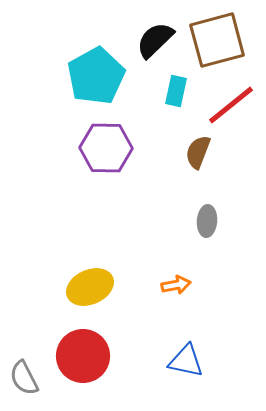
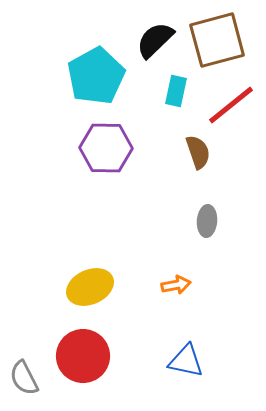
brown semicircle: rotated 140 degrees clockwise
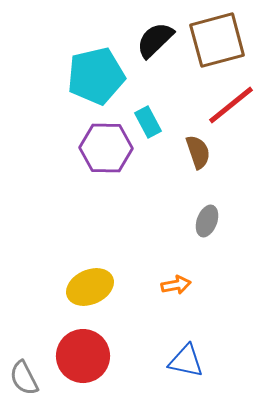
cyan pentagon: rotated 16 degrees clockwise
cyan rectangle: moved 28 px left, 31 px down; rotated 40 degrees counterclockwise
gray ellipse: rotated 16 degrees clockwise
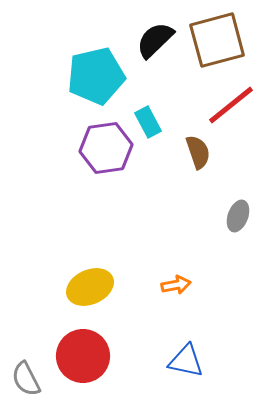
purple hexagon: rotated 9 degrees counterclockwise
gray ellipse: moved 31 px right, 5 px up
gray semicircle: moved 2 px right, 1 px down
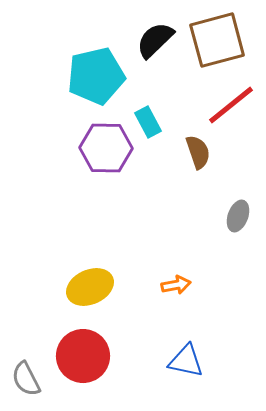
purple hexagon: rotated 9 degrees clockwise
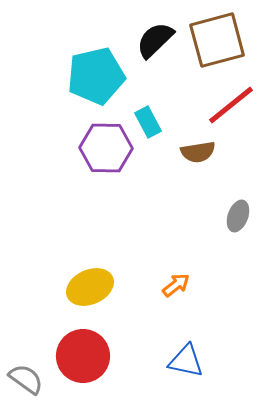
brown semicircle: rotated 100 degrees clockwise
orange arrow: rotated 28 degrees counterclockwise
gray semicircle: rotated 153 degrees clockwise
